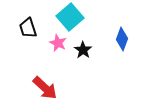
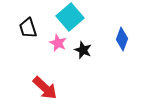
black star: rotated 12 degrees counterclockwise
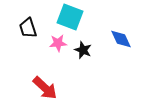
cyan square: rotated 28 degrees counterclockwise
blue diamond: moved 1 px left; rotated 45 degrees counterclockwise
pink star: rotated 30 degrees counterclockwise
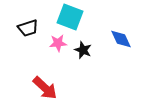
black trapezoid: rotated 90 degrees counterclockwise
